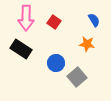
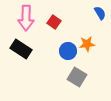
blue semicircle: moved 6 px right, 7 px up
orange star: rotated 14 degrees counterclockwise
blue circle: moved 12 px right, 12 px up
gray square: rotated 18 degrees counterclockwise
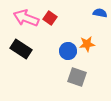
blue semicircle: rotated 48 degrees counterclockwise
pink arrow: rotated 110 degrees clockwise
red square: moved 4 px left, 4 px up
gray square: rotated 12 degrees counterclockwise
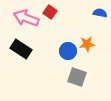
red square: moved 6 px up
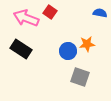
gray square: moved 3 px right
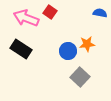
gray square: rotated 24 degrees clockwise
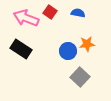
blue semicircle: moved 22 px left
